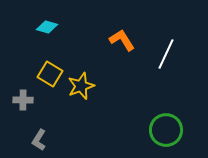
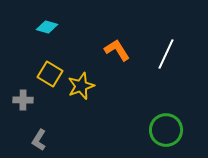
orange L-shape: moved 5 px left, 10 px down
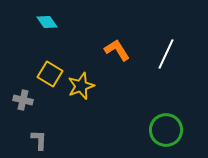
cyan diamond: moved 5 px up; rotated 40 degrees clockwise
gray cross: rotated 12 degrees clockwise
gray L-shape: rotated 150 degrees clockwise
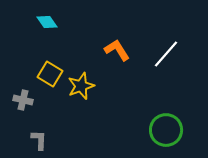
white line: rotated 16 degrees clockwise
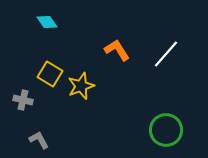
gray L-shape: rotated 30 degrees counterclockwise
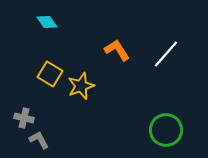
gray cross: moved 1 px right, 18 px down
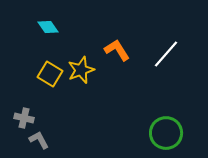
cyan diamond: moved 1 px right, 5 px down
yellow star: moved 16 px up
green circle: moved 3 px down
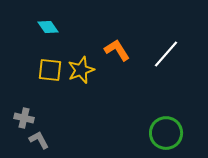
yellow square: moved 4 px up; rotated 25 degrees counterclockwise
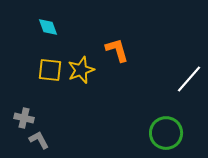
cyan diamond: rotated 15 degrees clockwise
orange L-shape: rotated 16 degrees clockwise
white line: moved 23 px right, 25 px down
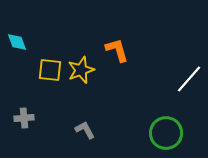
cyan diamond: moved 31 px left, 15 px down
gray cross: rotated 18 degrees counterclockwise
gray L-shape: moved 46 px right, 10 px up
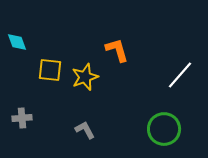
yellow star: moved 4 px right, 7 px down
white line: moved 9 px left, 4 px up
gray cross: moved 2 px left
green circle: moved 2 px left, 4 px up
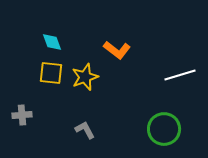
cyan diamond: moved 35 px right
orange L-shape: rotated 144 degrees clockwise
yellow square: moved 1 px right, 3 px down
white line: rotated 32 degrees clockwise
gray cross: moved 3 px up
